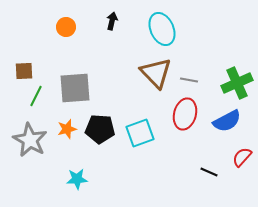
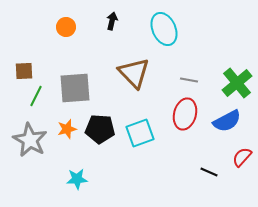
cyan ellipse: moved 2 px right
brown triangle: moved 22 px left
green cross: rotated 16 degrees counterclockwise
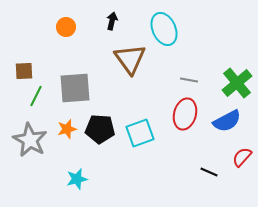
brown triangle: moved 4 px left, 14 px up; rotated 8 degrees clockwise
cyan star: rotated 10 degrees counterclockwise
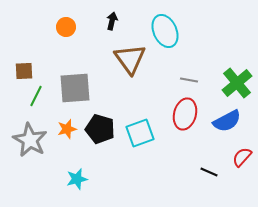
cyan ellipse: moved 1 px right, 2 px down
black pentagon: rotated 12 degrees clockwise
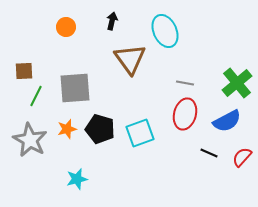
gray line: moved 4 px left, 3 px down
black line: moved 19 px up
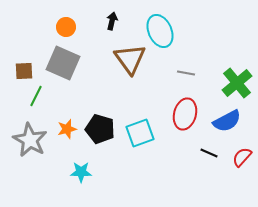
cyan ellipse: moved 5 px left
gray line: moved 1 px right, 10 px up
gray square: moved 12 px left, 25 px up; rotated 28 degrees clockwise
cyan star: moved 4 px right, 7 px up; rotated 15 degrees clockwise
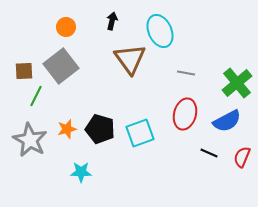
gray square: moved 2 px left, 3 px down; rotated 28 degrees clockwise
red semicircle: rotated 20 degrees counterclockwise
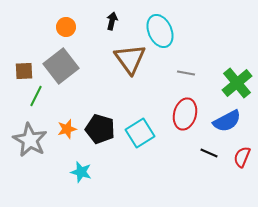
cyan square: rotated 12 degrees counterclockwise
cyan star: rotated 15 degrees clockwise
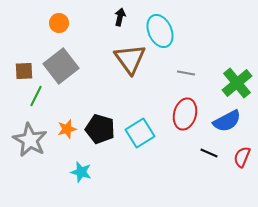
black arrow: moved 8 px right, 4 px up
orange circle: moved 7 px left, 4 px up
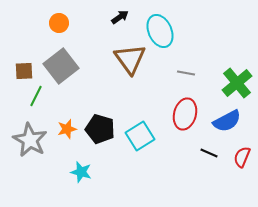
black arrow: rotated 42 degrees clockwise
cyan square: moved 3 px down
